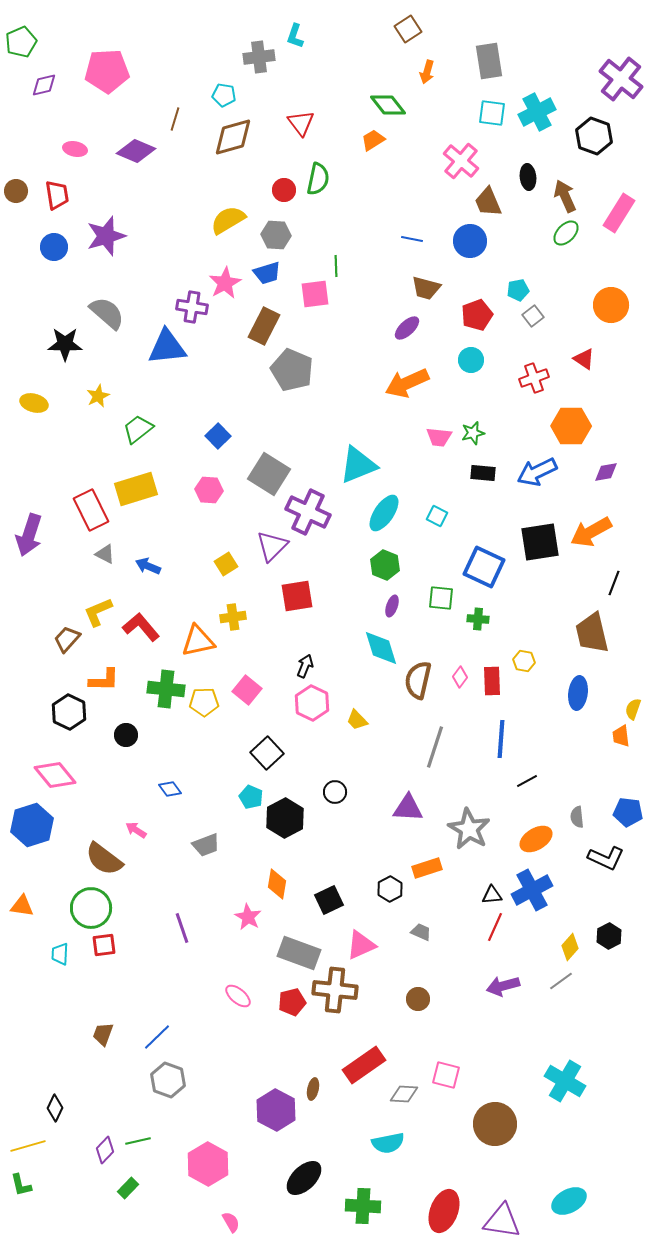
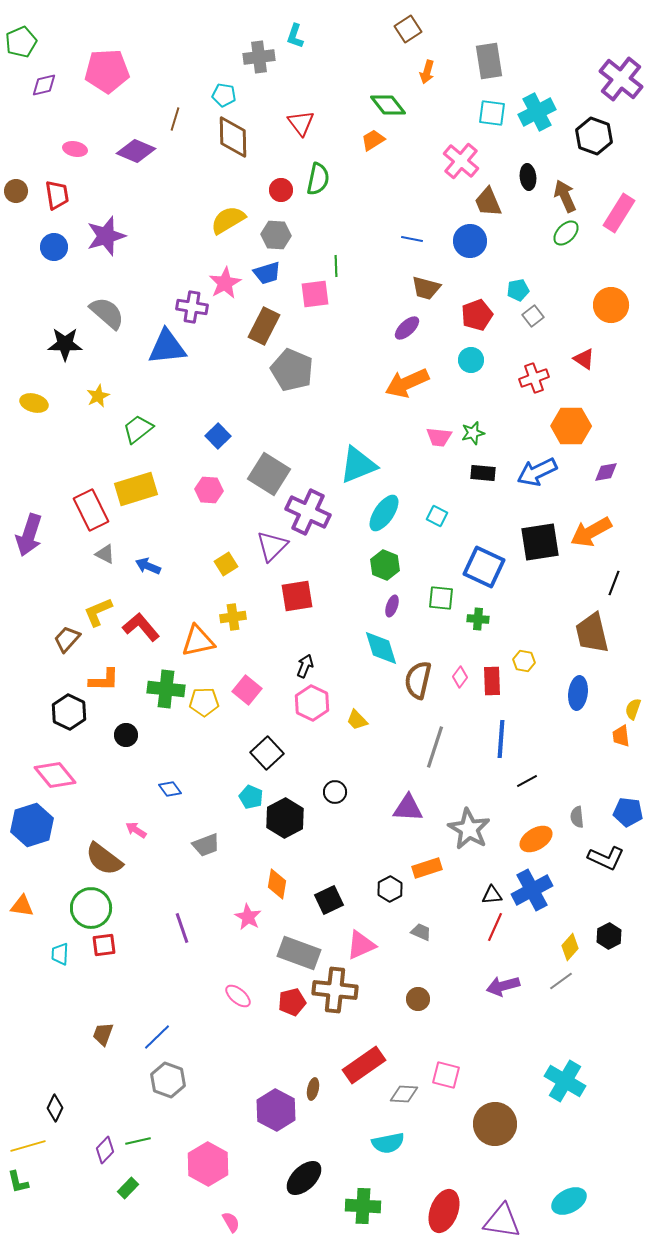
brown diamond at (233, 137): rotated 75 degrees counterclockwise
red circle at (284, 190): moved 3 px left
green L-shape at (21, 1185): moved 3 px left, 3 px up
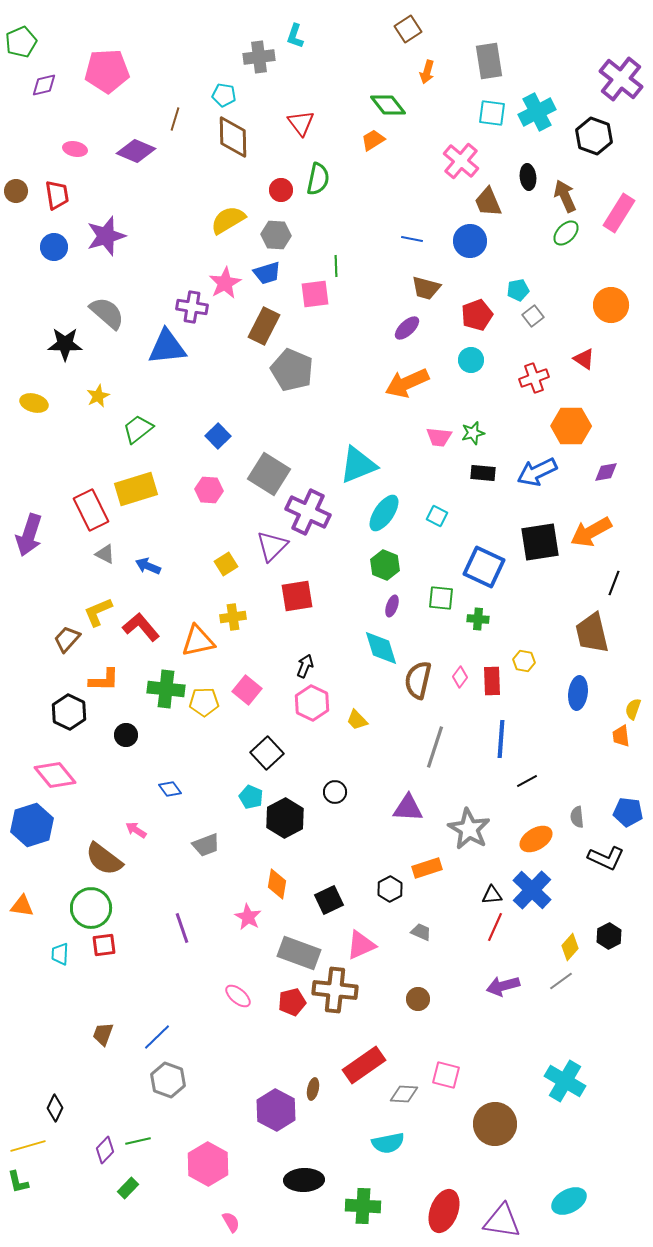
blue cross at (532, 890): rotated 18 degrees counterclockwise
black ellipse at (304, 1178): moved 2 px down; rotated 42 degrees clockwise
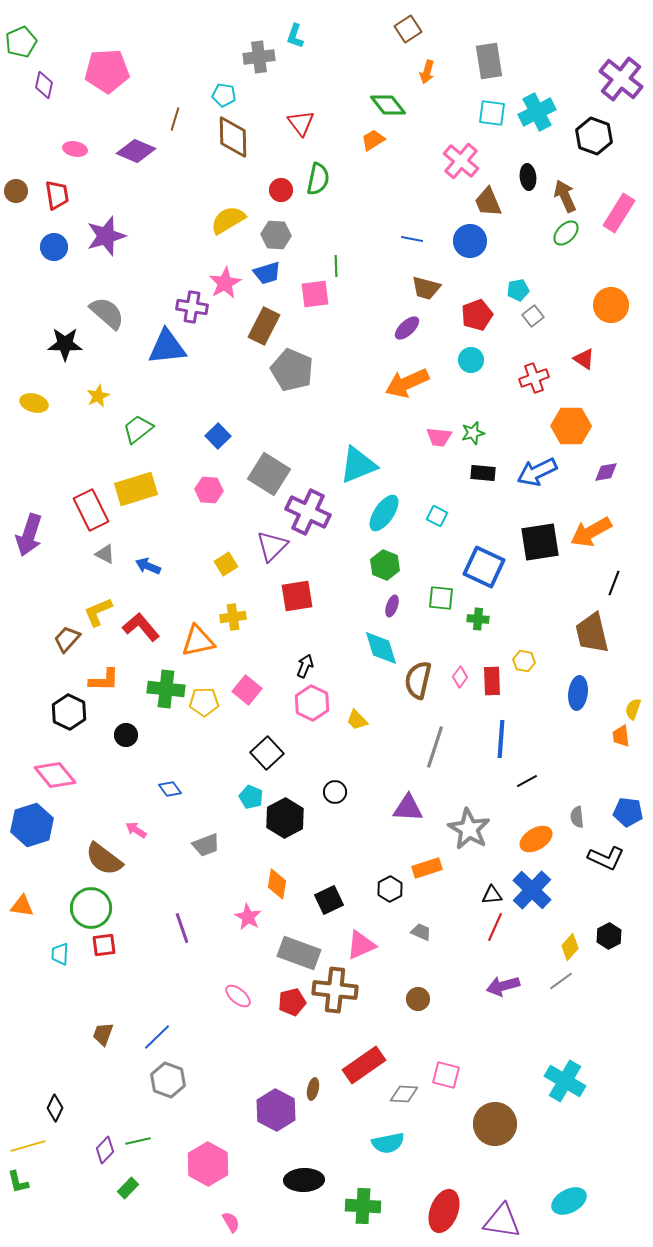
purple diamond at (44, 85): rotated 64 degrees counterclockwise
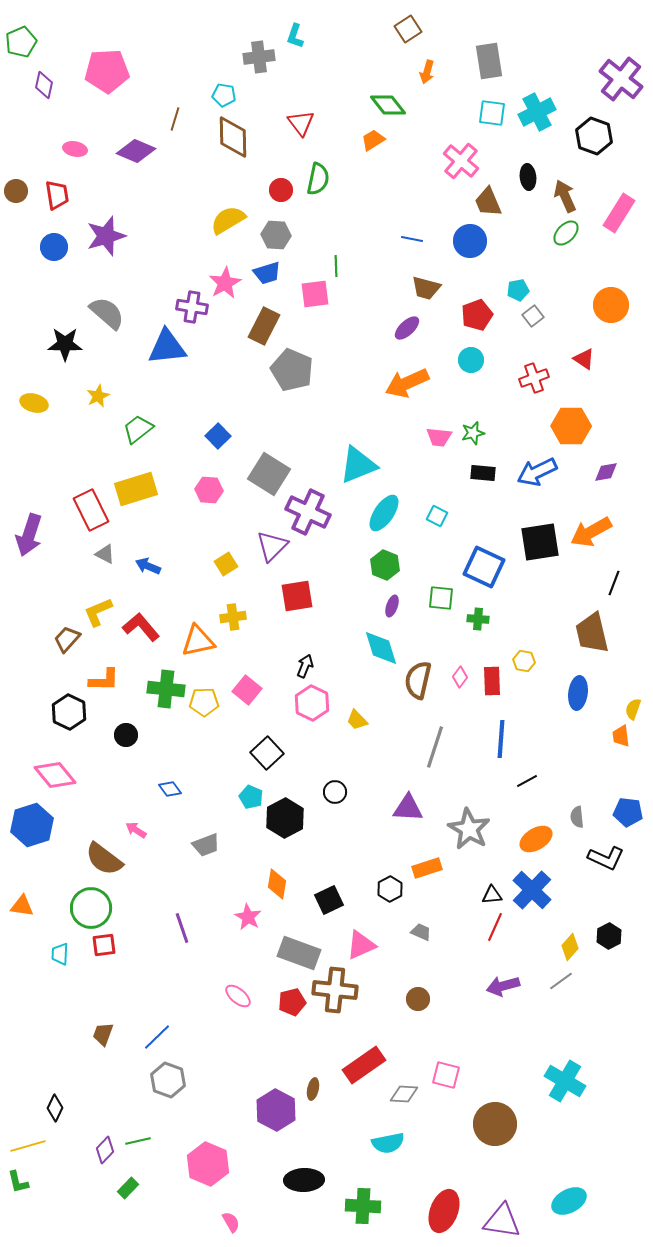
pink hexagon at (208, 1164): rotated 6 degrees counterclockwise
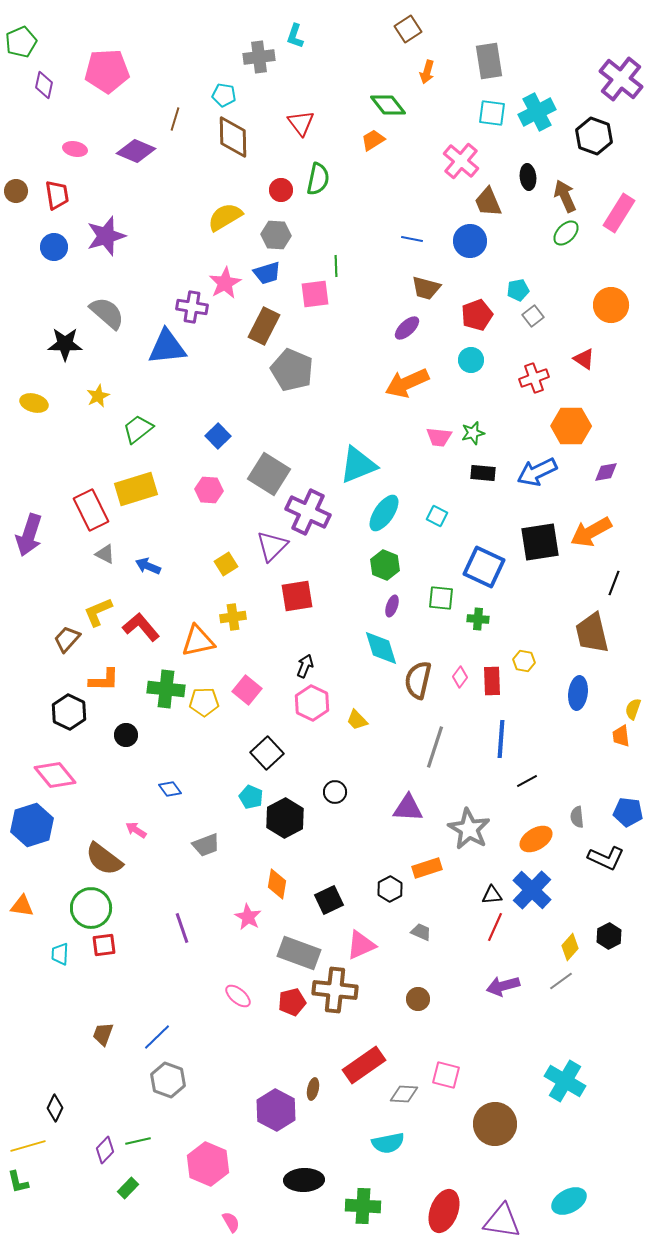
yellow semicircle at (228, 220): moved 3 px left, 3 px up
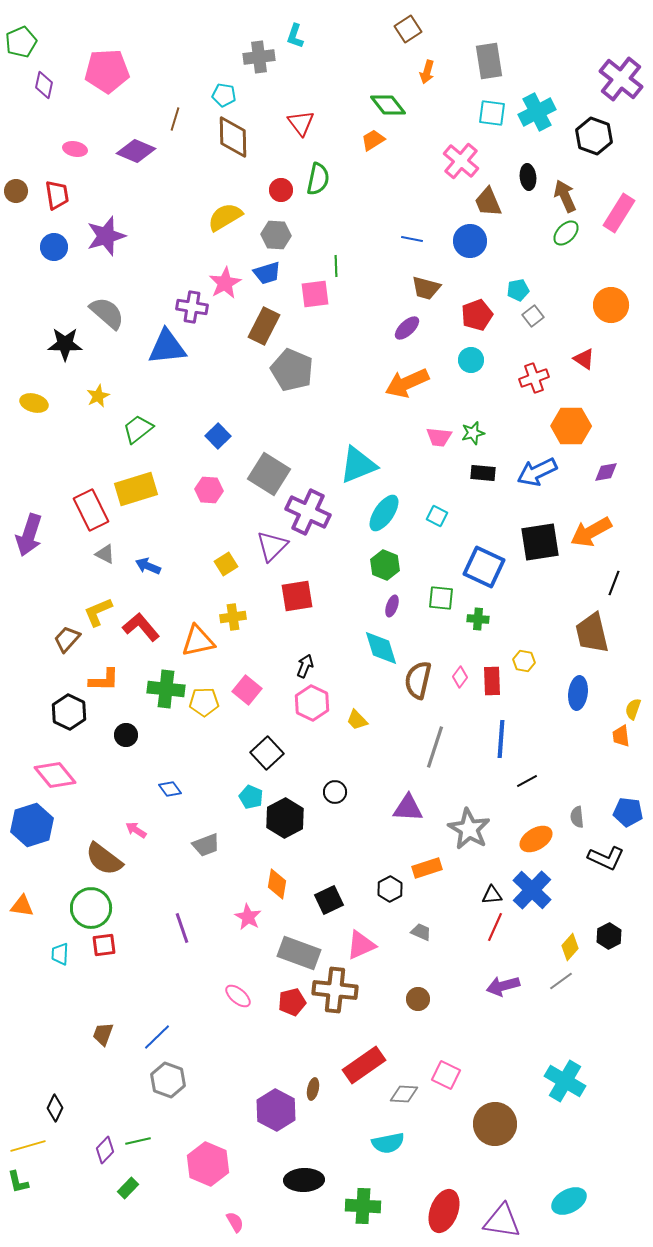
pink square at (446, 1075): rotated 12 degrees clockwise
pink semicircle at (231, 1222): moved 4 px right
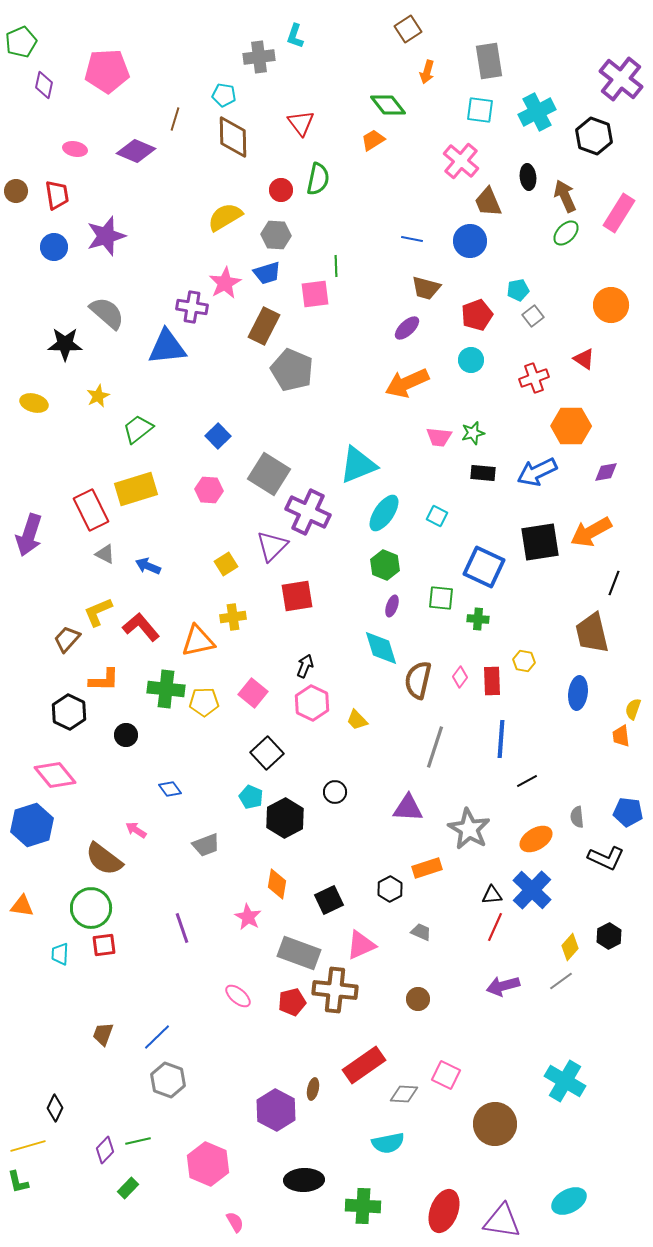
cyan square at (492, 113): moved 12 px left, 3 px up
pink square at (247, 690): moved 6 px right, 3 px down
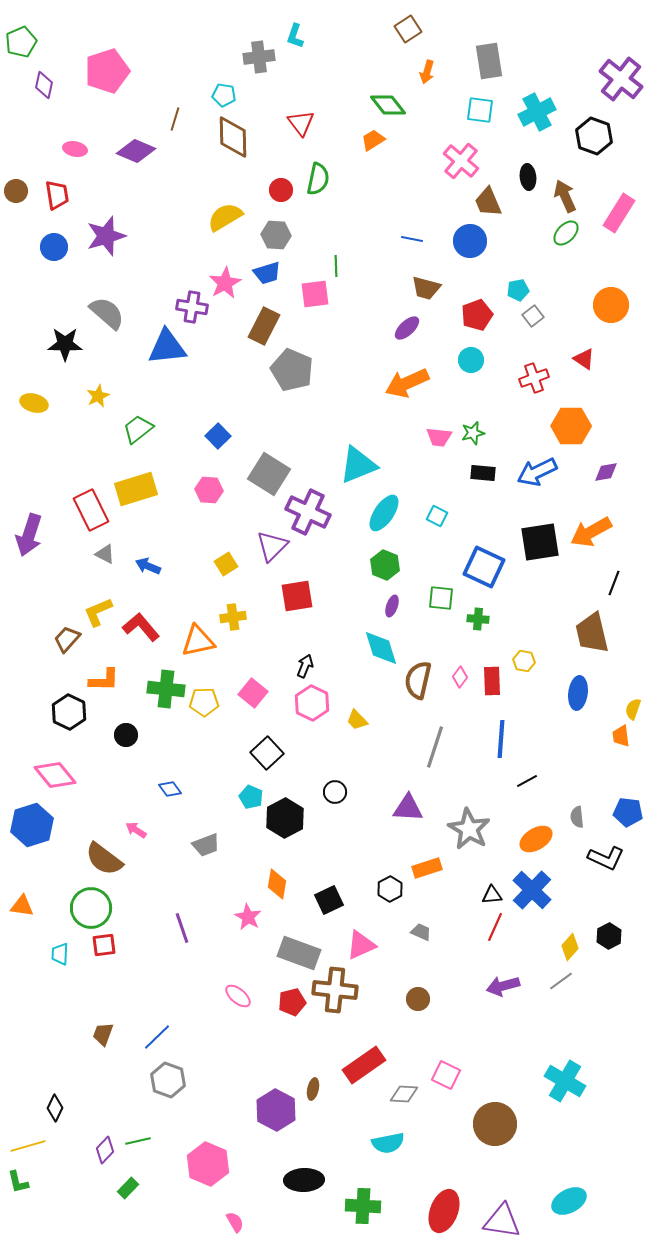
pink pentagon at (107, 71): rotated 15 degrees counterclockwise
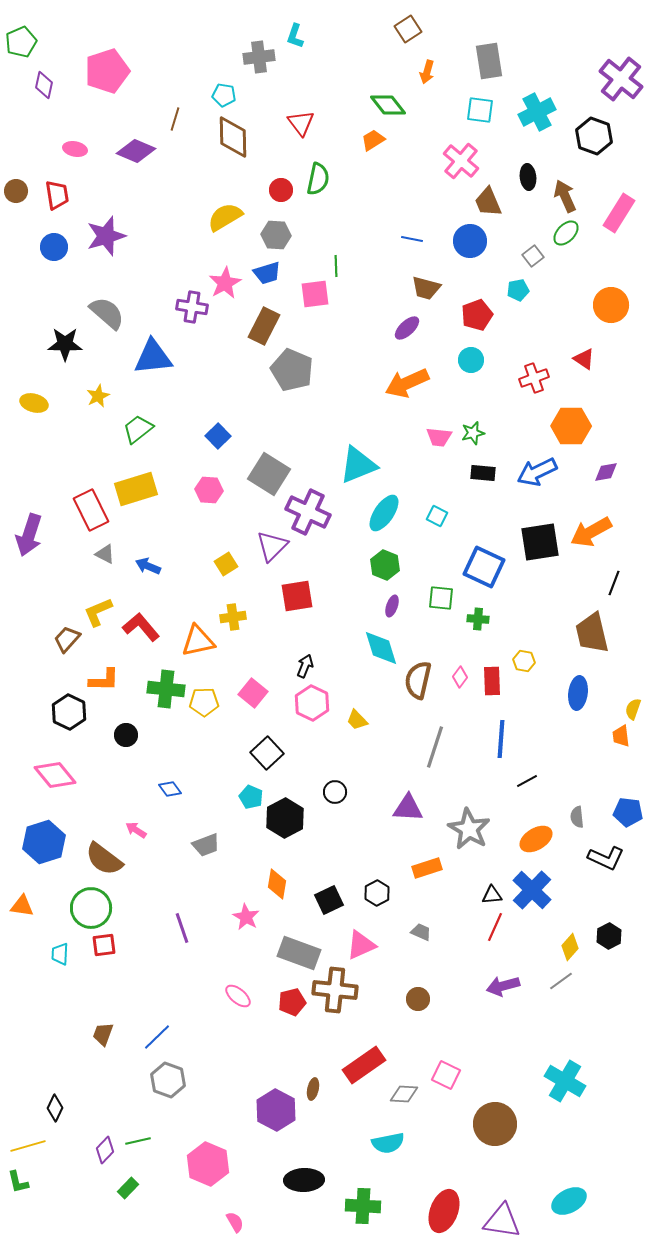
gray square at (533, 316): moved 60 px up
blue triangle at (167, 347): moved 14 px left, 10 px down
blue hexagon at (32, 825): moved 12 px right, 17 px down
black hexagon at (390, 889): moved 13 px left, 4 px down
pink star at (248, 917): moved 2 px left
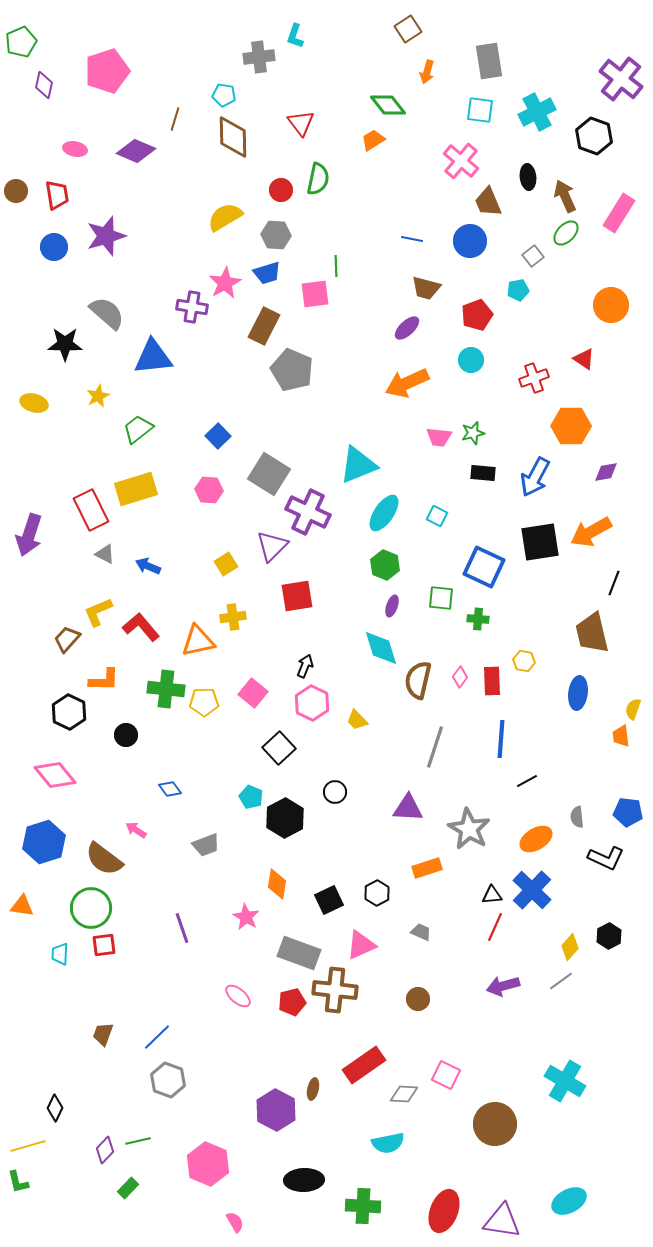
blue arrow at (537, 472): moved 2 px left, 5 px down; rotated 36 degrees counterclockwise
black square at (267, 753): moved 12 px right, 5 px up
